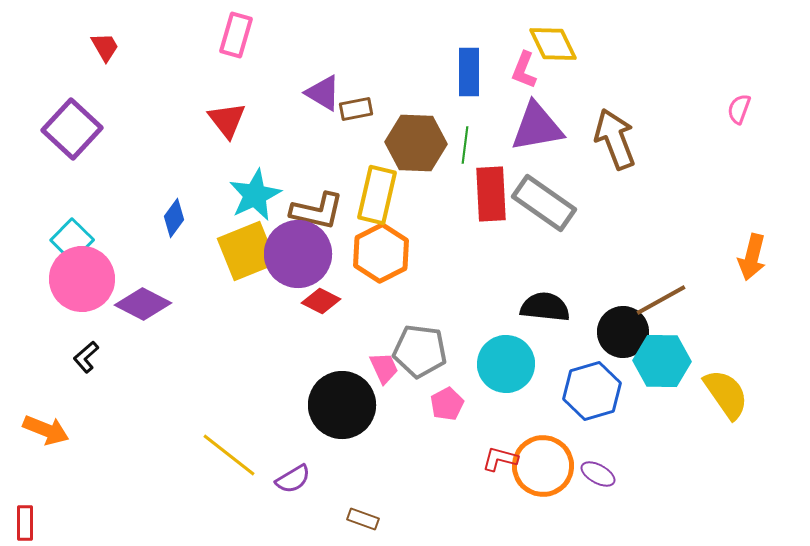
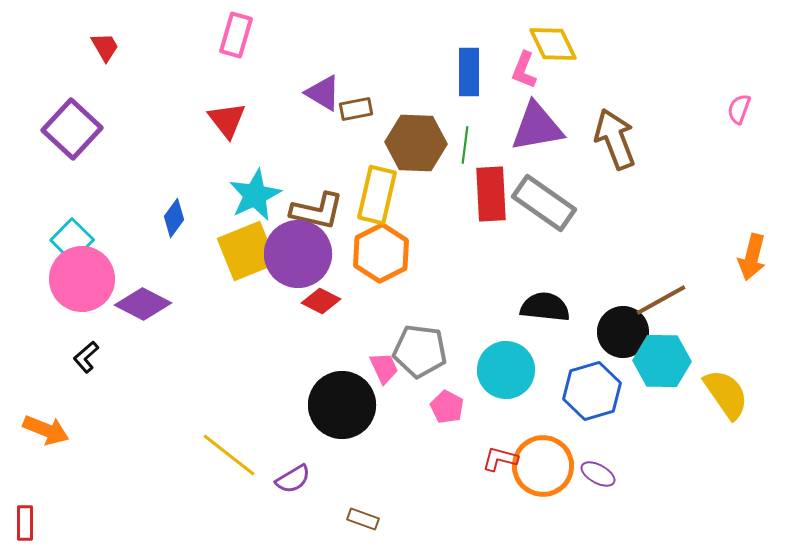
cyan circle at (506, 364): moved 6 px down
pink pentagon at (447, 404): moved 3 px down; rotated 16 degrees counterclockwise
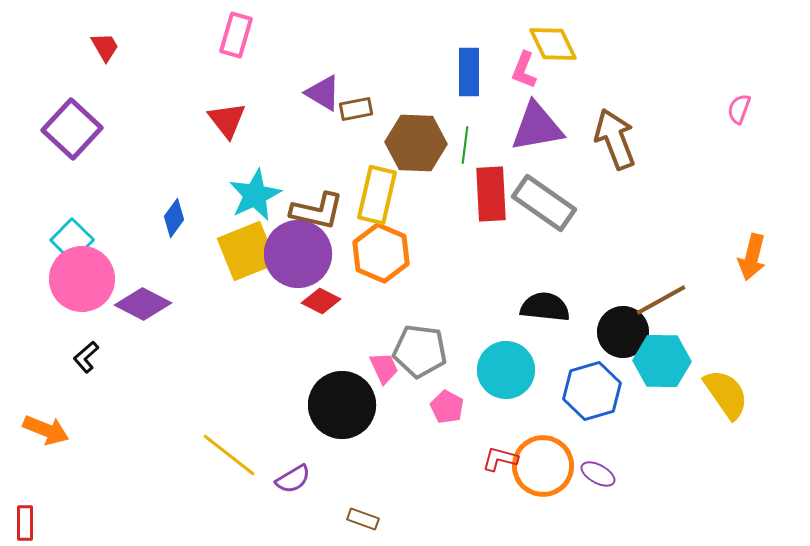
orange hexagon at (381, 253): rotated 10 degrees counterclockwise
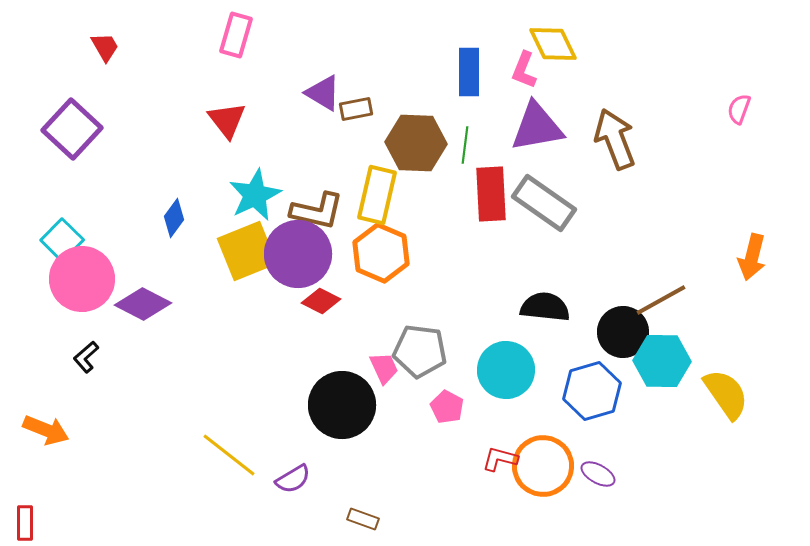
cyan square at (72, 240): moved 10 px left
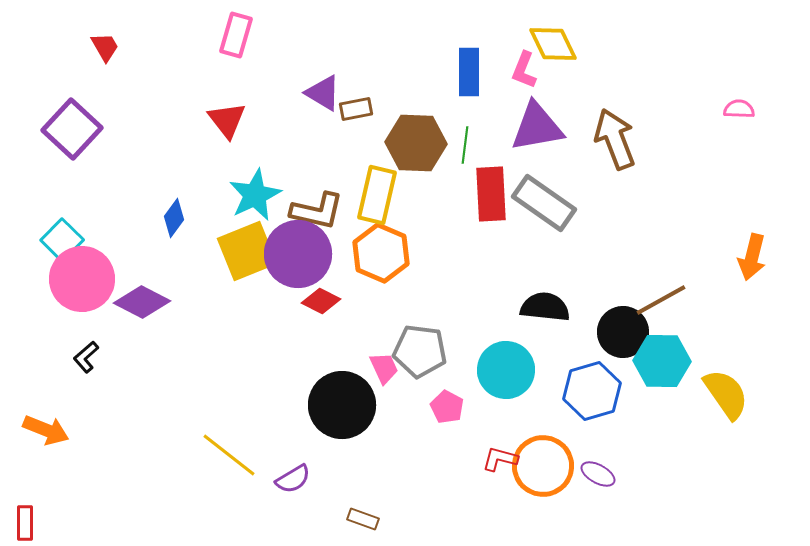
pink semicircle at (739, 109): rotated 72 degrees clockwise
purple diamond at (143, 304): moved 1 px left, 2 px up
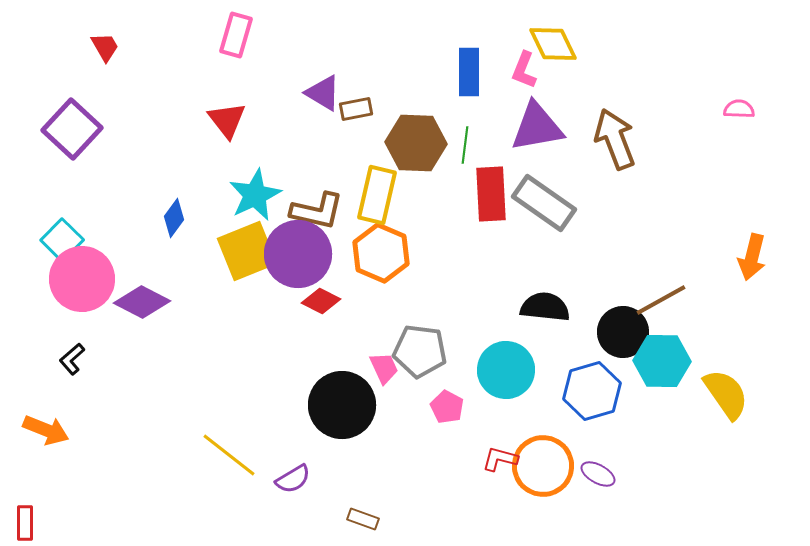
black L-shape at (86, 357): moved 14 px left, 2 px down
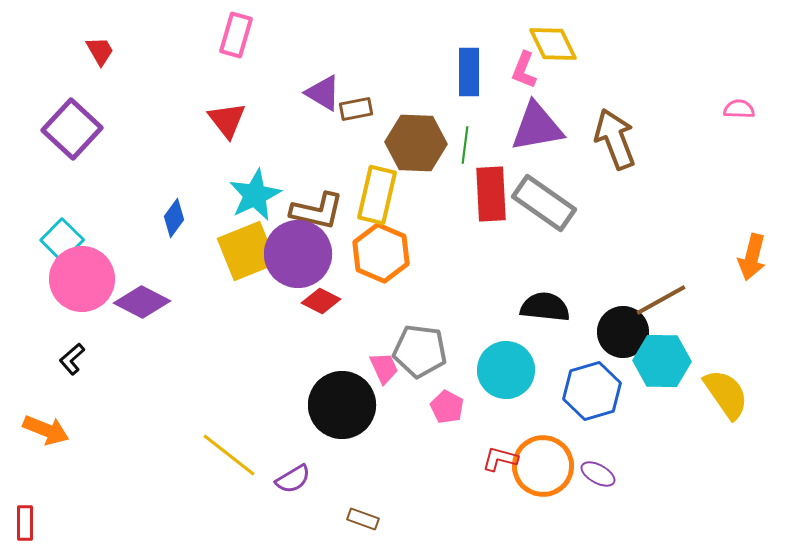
red trapezoid at (105, 47): moved 5 px left, 4 px down
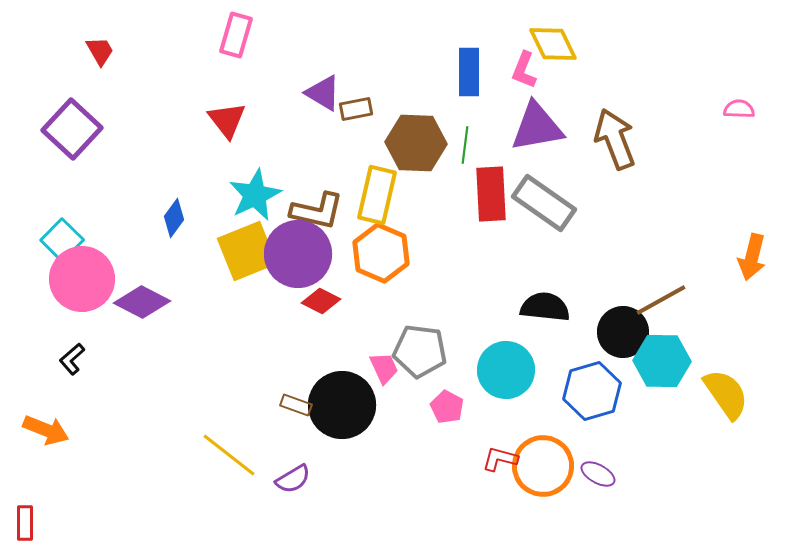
brown rectangle at (363, 519): moved 67 px left, 114 px up
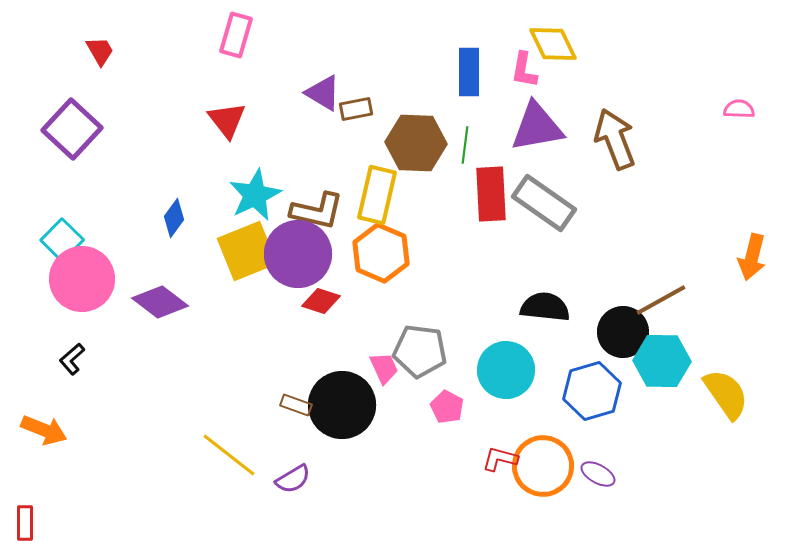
pink L-shape at (524, 70): rotated 12 degrees counterclockwise
red diamond at (321, 301): rotated 9 degrees counterclockwise
purple diamond at (142, 302): moved 18 px right; rotated 10 degrees clockwise
orange arrow at (46, 430): moved 2 px left
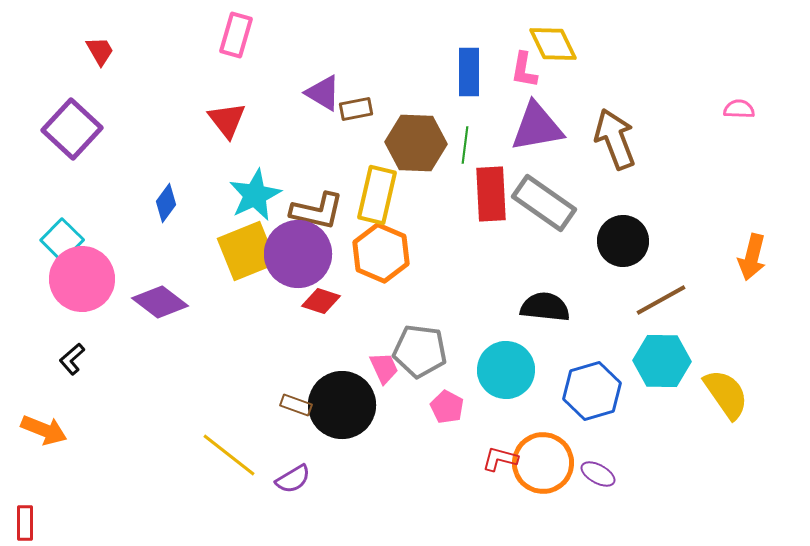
blue diamond at (174, 218): moved 8 px left, 15 px up
black circle at (623, 332): moved 91 px up
orange circle at (543, 466): moved 3 px up
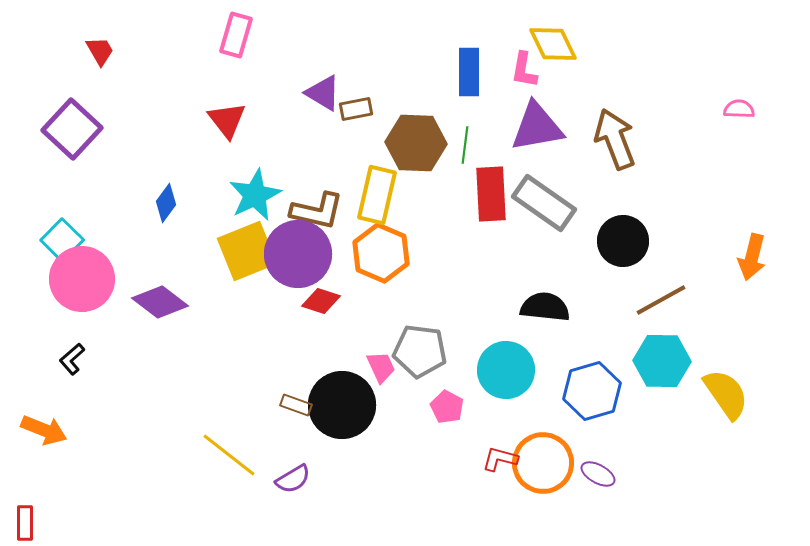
pink trapezoid at (384, 368): moved 3 px left, 1 px up
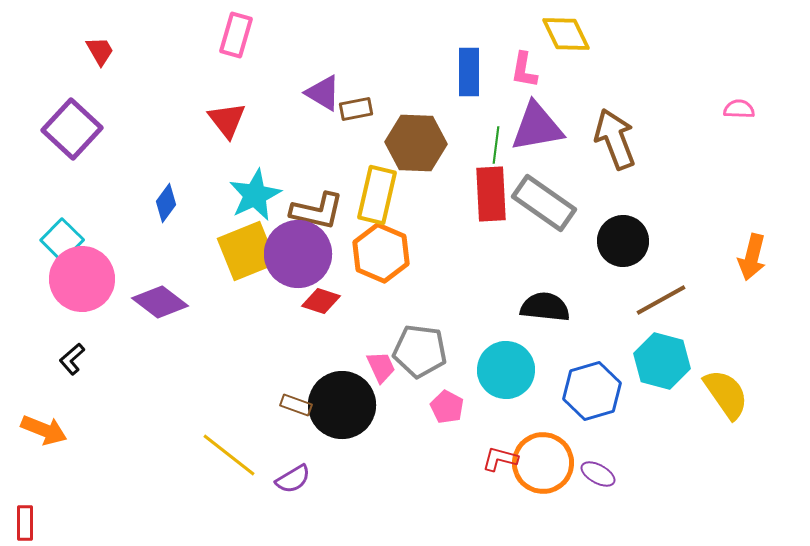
yellow diamond at (553, 44): moved 13 px right, 10 px up
green line at (465, 145): moved 31 px right
cyan hexagon at (662, 361): rotated 14 degrees clockwise
